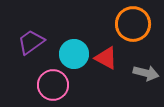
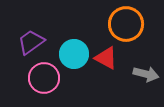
orange circle: moved 7 px left
gray arrow: moved 1 px down
pink circle: moved 9 px left, 7 px up
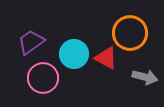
orange circle: moved 4 px right, 9 px down
gray arrow: moved 1 px left, 3 px down
pink circle: moved 1 px left
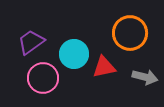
red triangle: moved 2 px left, 9 px down; rotated 40 degrees counterclockwise
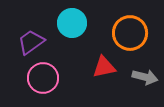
cyan circle: moved 2 px left, 31 px up
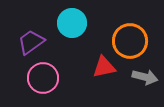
orange circle: moved 8 px down
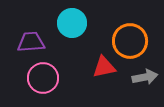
purple trapezoid: rotated 32 degrees clockwise
gray arrow: rotated 25 degrees counterclockwise
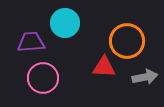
cyan circle: moved 7 px left
orange circle: moved 3 px left
red triangle: rotated 15 degrees clockwise
